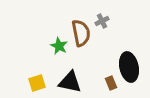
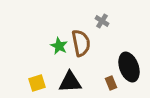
gray cross: rotated 32 degrees counterclockwise
brown semicircle: moved 10 px down
black ellipse: rotated 8 degrees counterclockwise
black triangle: rotated 15 degrees counterclockwise
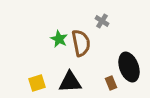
green star: moved 7 px up
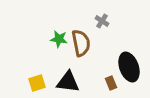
green star: rotated 18 degrees counterclockwise
black triangle: moved 2 px left; rotated 10 degrees clockwise
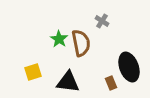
green star: rotated 24 degrees clockwise
yellow square: moved 4 px left, 11 px up
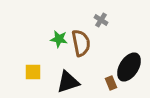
gray cross: moved 1 px left, 1 px up
green star: rotated 24 degrees counterclockwise
black ellipse: rotated 52 degrees clockwise
yellow square: rotated 18 degrees clockwise
black triangle: rotated 25 degrees counterclockwise
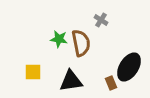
black triangle: moved 3 px right, 1 px up; rotated 10 degrees clockwise
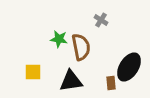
brown semicircle: moved 4 px down
brown rectangle: rotated 16 degrees clockwise
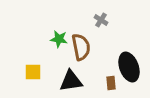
black ellipse: rotated 52 degrees counterclockwise
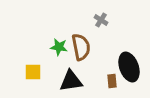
green star: moved 8 px down
brown rectangle: moved 1 px right, 2 px up
